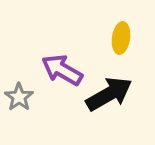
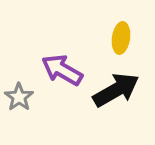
black arrow: moved 7 px right, 4 px up
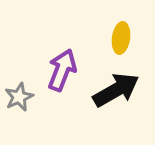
purple arrow: rotated 81 degrees clockwise
gray star: rotated 12 degrees clockwise
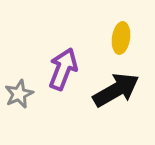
purple arrow: moved 1 px right, 1 px up
gray star: moved 3 px up
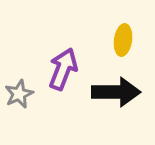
yellow ellipse: moved 2 px right, 2 px down
black arrow: moved 2 px down; rotated 30 degrees clockwise
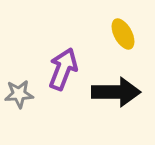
yellow ellipse: moved 6 px up; rotated 36 degrees counterclockwise
gray star: rotated 20 degrees clockwise
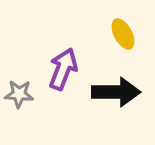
gray star: rotated 8 degrees clockwise
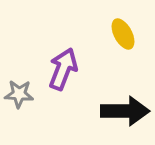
black arrow: moved 9 px right, 19 px down
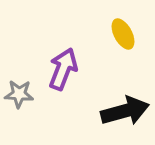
black arrow: rotated 15 degrees counterclockwise
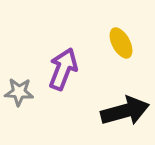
yellow ellipse: moved 2 px left, 9 px down
gray star: moved 2 px up
